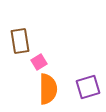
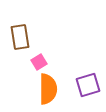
brown rectangle: moved 4 px up
purple square: moved 2 px up
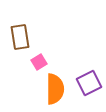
purple square: moved 1 px right, 2 px up; rotated 10 degrees counterclockwise
orange semicircle: moved 7 px right
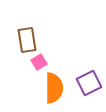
brown rectangle: moved 7 px right, 3 px down
orange semicircle: moved 1 px left, 1 px up
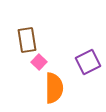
pink square: rotated 14 degrees counterclockwise
purple square: moved 1 px left, 21 px up
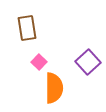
brown rectangle: moved 12 px up
purple square: rotated 15 degrees counterclockwise
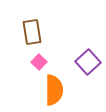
brown rectangle: moved 5 px right, 4 px down
orange semicircle: moved 2 px down
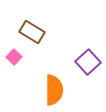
brown rectangle: rotated 50 degrees counterclockwise
pink square: moved 25 px left, 5 px up
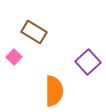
brown rectangle: moved 2 px right
orange semicircle: moved 1 px down
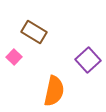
purple square: moved 2 px up
orange semicircle: rotated 12 degrees clockwise
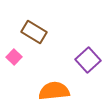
orange semicircle: rotated 108 degrees counterclockwise
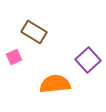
pink square: rotated 21 degrees clockwise
orange semicircle: moved 1 px right, 7 px up
